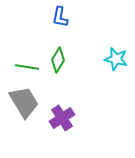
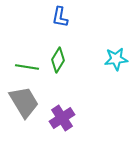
cyan star: rotated 20 degrees counterclockwise
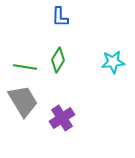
blue L-shape: rotated 10 degrees counterclockwise
cyan star: moved 3 px left, 3 px down
green line: moved 2 px left
gray trapezoid: moved 1 px left, 1 px up
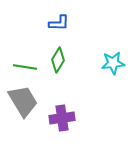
blue L-shape: moved 1 px left, 6 px down; rotated 90 degrees counterclockwise
cyan star: moved 1 px down
purple cross: rotated 25 degrees clockwise
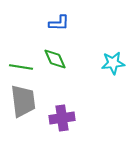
green diamond: moved 3 px left, 1 px up; rotated 55 degrees counterclockwise
green line: moved 4 px left
gray trapezoid: rotated 24 degrees clockwise
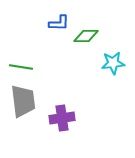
green diamond: moved 31 px right, 23 px up; rotated 65 degrees counterclockwise
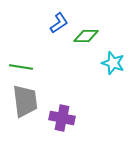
blue L-shape: rotated 35 degrees counterclockwise
cyan star: rotated 25 degrees clockwise
gray trapezoid: moved 2 px right
purple cross: rotated 20 degrees clockwise
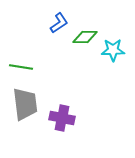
green diamond: moved 1 px left, 1 px down
cyan star: moved 13 px up; rotated 20 degrees counterclockwise
gray trapezoid: moved 3 px down
